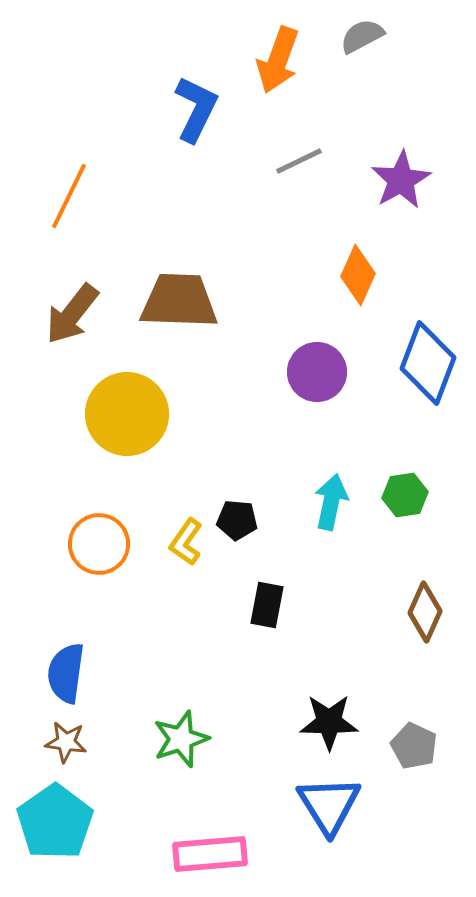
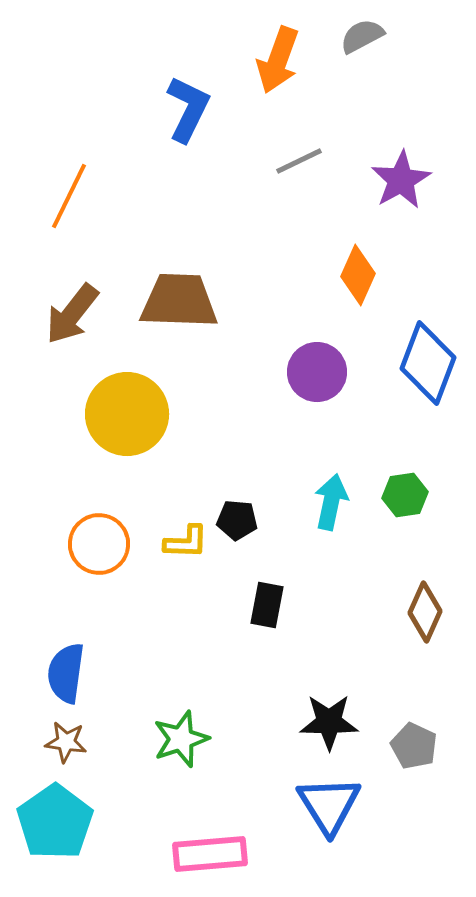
blue L-shape: moved 8 px left
yellow L-shape: rotated 123 degrees counterclockwise
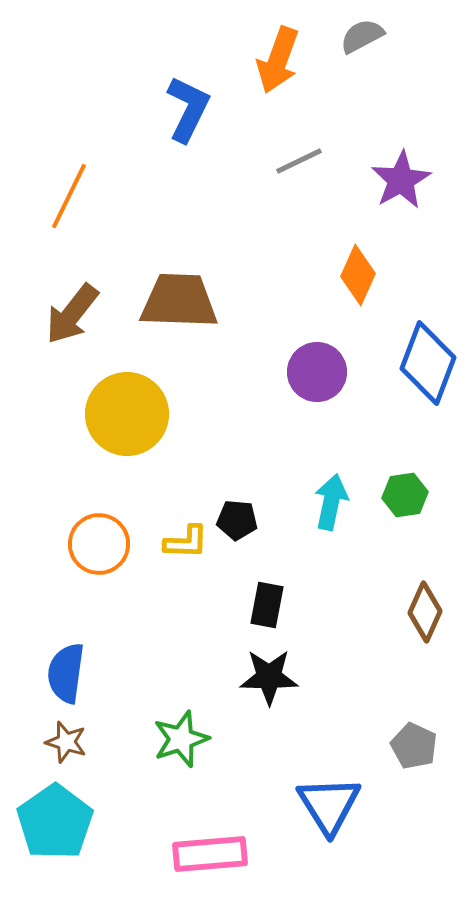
black star: moved 60 px left, 45 px up
brown star: rotated 9 degrees clockwise
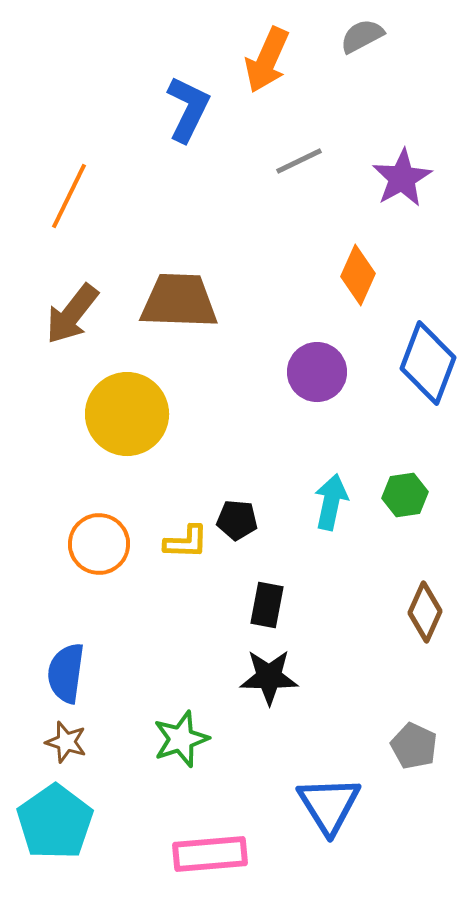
orange arrow: moved 11 px left; rotated 4 degrees clockwise
purple star: moved 1 px right, 2 px up
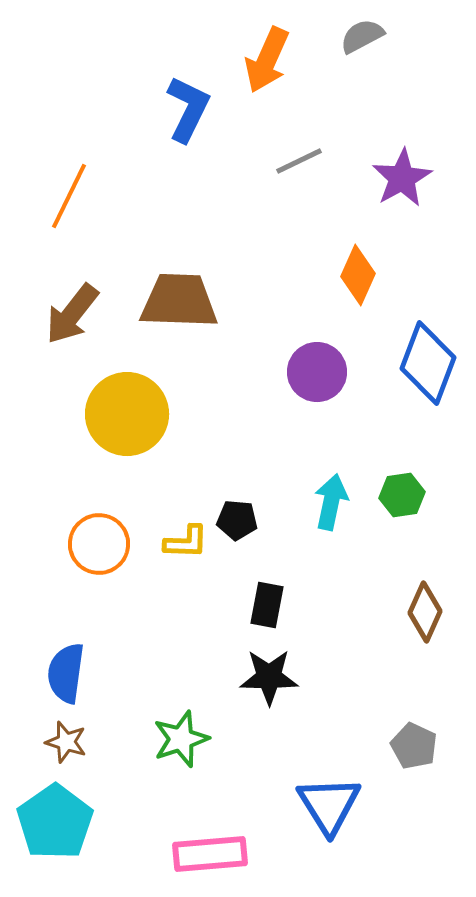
green hexagon: moved 3 px left
